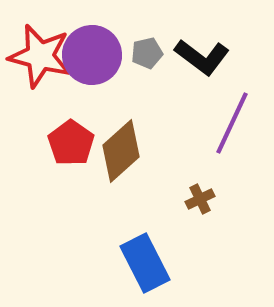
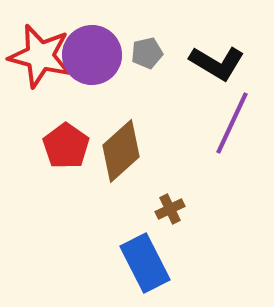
black L-shape: moved 15 px right, 6 px down; rotated 6 degrees counterclockwise
red pentagon: moved 5 px left, 3 px down
brown cross: moved 30 px left, 10 px down
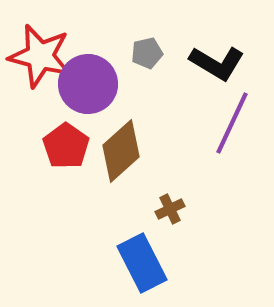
purple circle: moved 4 px left, 29 px down
blue rectangle: moved 3 px left
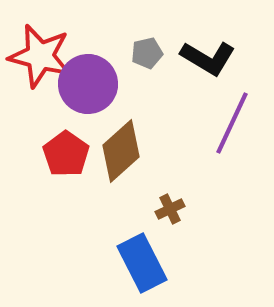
black L-shape: moved 9 px left, 5 px up
red pentagon: moved 8 px down
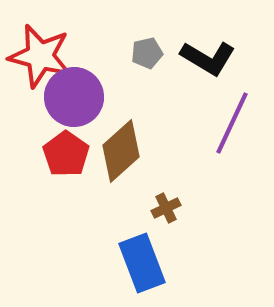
purple circle: moved 14 px left, 13 px down
brown cross: moved 4 px left, 1 px up
blue rectangle: rotated 6 degrees clockwise
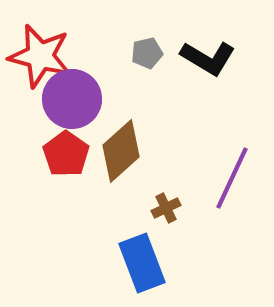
purple circle: moved 2 px left, 2 px down
purple line: moved 55 px down
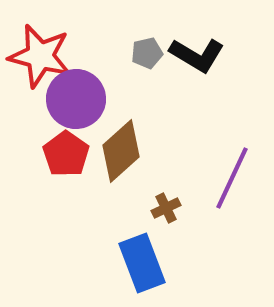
black L-shape: moved 11 px left, 3 px up
purple circle: moved 4 px right
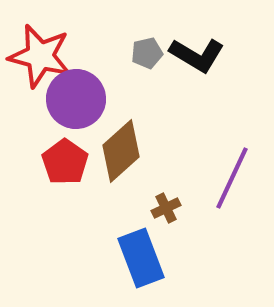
red pentagon: moved 1 px left, 8 px down
blue rectangle: moved 1 px left, 5 px up
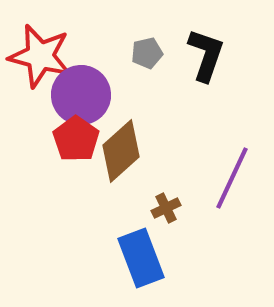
black L-shape: moved 9 px right; rotated 102 degrees counterclockwise
purple circle: moved 5 px right, 4 px up
red pentagon: moved 11 px right, 23 px up
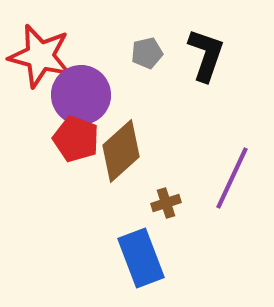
red pentagon: rotated 15 degrees counterclockwise
brown cross: moved 5 px up; rotated 8 degrees clockwise
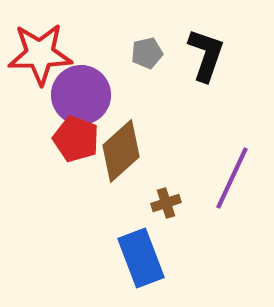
red star: moved 2 px up; rotated 16 degrees counterclockwise
